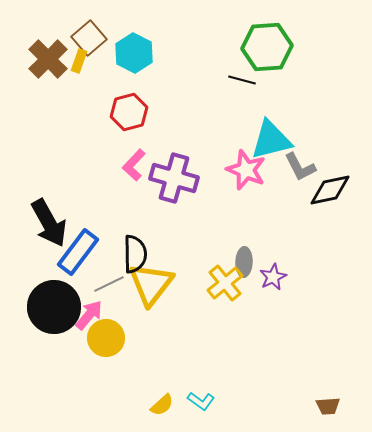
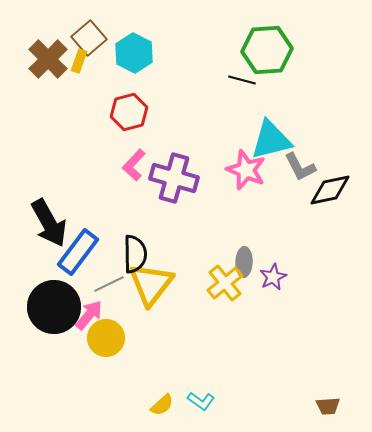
green hexagon: moved 3 px down
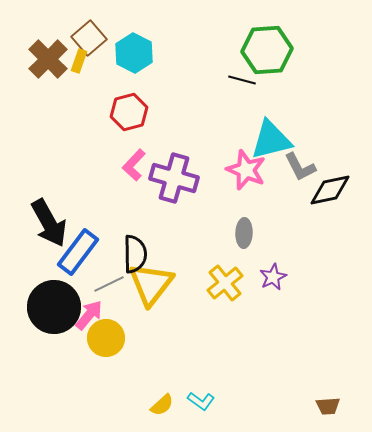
gray ellipse: moved 29 px up
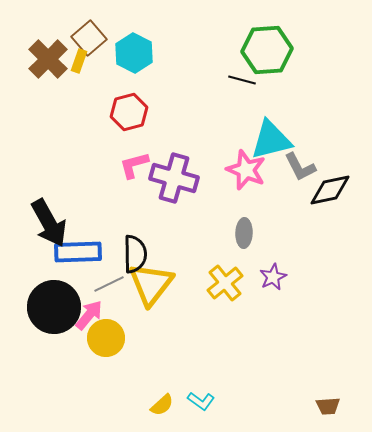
pink L-shape: rotated 32 degrees clockwise
blue rectangle: rotated 51 degrees clockwise
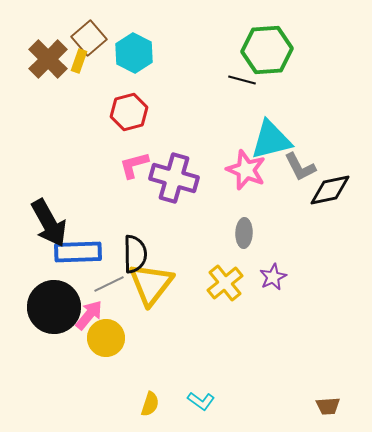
yellow semicircle: moved 12 px left, 1 px up; rotated 30 degrees counterclockwise
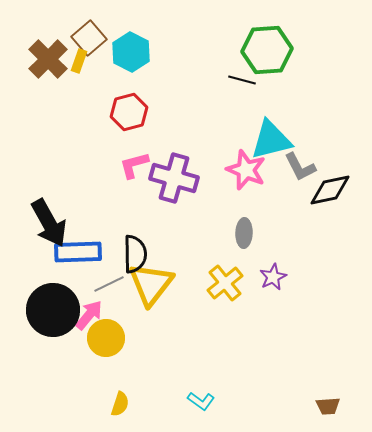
cyan hexagon: moved 3 px left, 1 px up
black circle: moved 1 px left, 3 px down
yellow semicircle: moved 30 px left
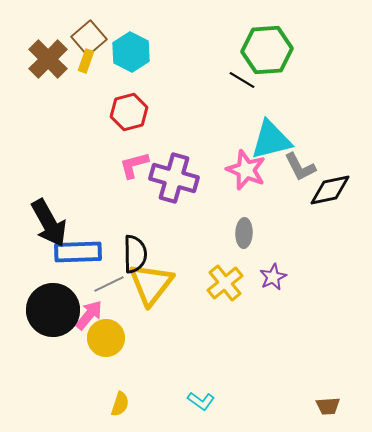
yellow rectangle: moved 7 px right
black line: rotated 16 degrees clockwise
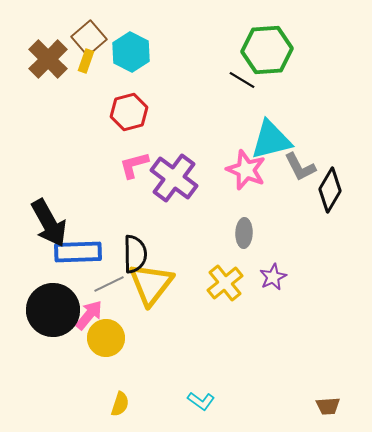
purple cross: rotated 21 degrees clockwise
black diamond: rotated 48 degrees counterclockwise
